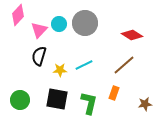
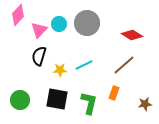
gray circle: moved 2 px right
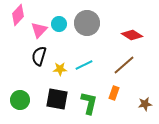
yellow star: moved 1 px up
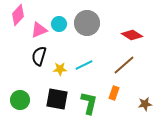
pink triangle: rotated 24 degrees clockwise
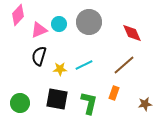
gray circle: moved 2 px right, 1 px up
red diamond: moved 2 px up; rotated 35 degrees clockwise
green circle: moved 3 px down
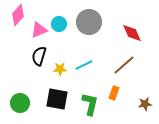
green L-shape: moved 1 px right, 1 px down
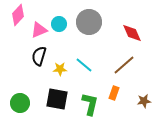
cyan line: rotated 66 degrees clockwise
brown star: moved 1 px left, 3 px up
